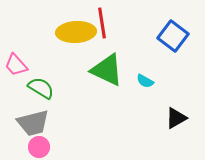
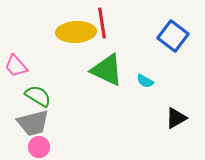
pink trapezoid: moved 1 px down
green semicircle: moved 3 px left, 8 px down
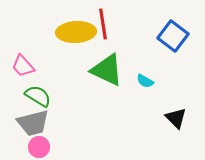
red line: moved 1 px right, 1 px down
pink trapezoid: moved 7 px right
black triangle: rotated 45 degrees counterclockwise
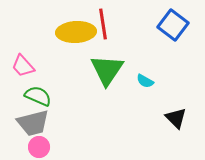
blue square: moved 11 px up
green triangle: rotated 39 degrees clockwise
green semicircle: rotated 8 degrees counterclockwise
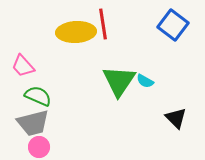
green triangle: moved 12 px right, 11 px down
